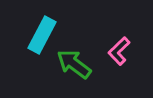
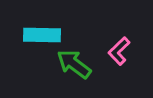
cyan rectangle: rotated 63 degrees clockwise
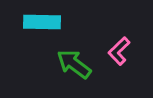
cyan rectangle: moved 13 px up
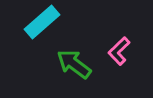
cyan rectangle: rotated 42 degrees counterclockwise
